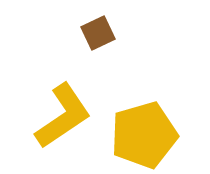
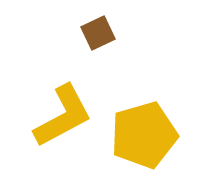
yellow L-shape: rotated 6 degrees clockwise
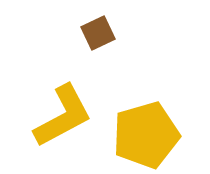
yellow pentagon: moved 2 px right
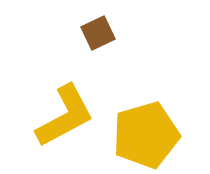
yellow L-shape: moved 2 px right
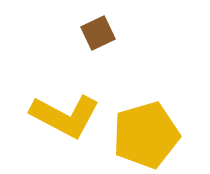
yellow L-shape: rotated 56 degrees clockwise
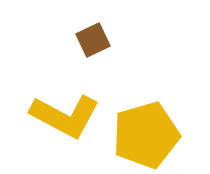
brown square: moved 5 px left, 7 px down
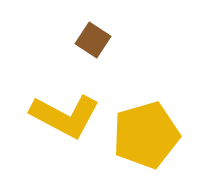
brown square: rotated 32 degrees counterclockwise
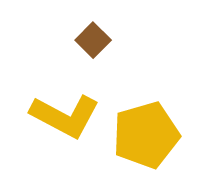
brown square: rotated 12 degrees clockwise
